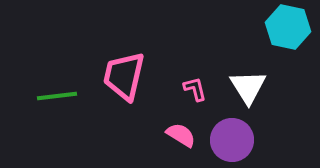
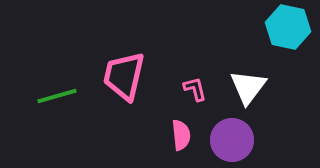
white triangle: rotated 9 degrees clockwise
green line: rotated 9 degrees counterclockwise
pink semicircle: rotated 52 degrees clockwise
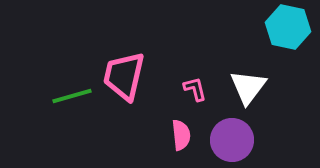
green line: moved 15 px right
